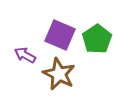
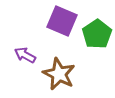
purple square: moved 2 px right, 14 px up
green pentagon: moved 5 px up
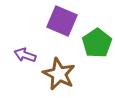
green pentagon: moved 9 px down
purple arrow: rotated 10 degrees counterclockwise
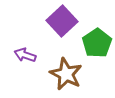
purple square: rotated 24 degrees clockwise
brown star: moved 7 px right
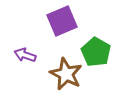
purple square: rotated 20 degrees clockwise
green pentagon: moved 1 px left, 9 px down; rotated 8 degrees counterclockwise
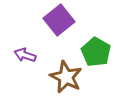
purple square: moved 3 px left, 1 px up; rotated 16 degrees counterclockwise
brown star: moved 3 px down
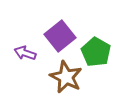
purple square: moved 1 px right, 16 px down
purple arrow: moved 2 px up
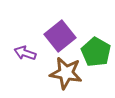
brown star: moved 4 px up; rotated 16 degrees counterclockwise
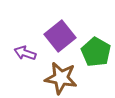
brown star: moved 5 px left, 5 px down
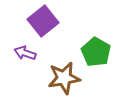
purple square: moved 17 px left, 15 px up
brown star: moved 3 px right; rotated 20 degrees counterclockwise
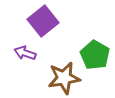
green pentagon: moved 1 px left, 3 px down
